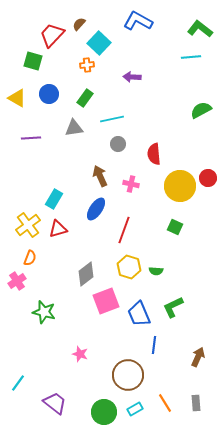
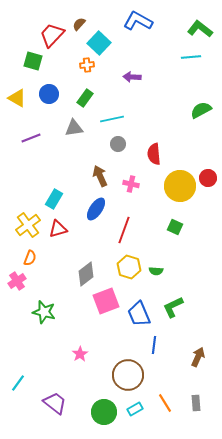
purple line at (31, 138): rotated 18 degrees counterclockwise
pink star at (80, 354): rotated 21 degrees clockwise
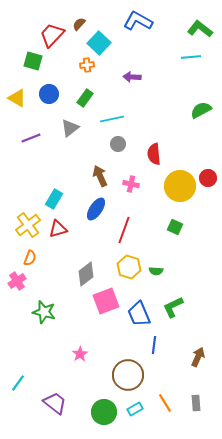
gray triangle at (74, 128): moved 4 px left; rotated 30 degrees counterclockwise
